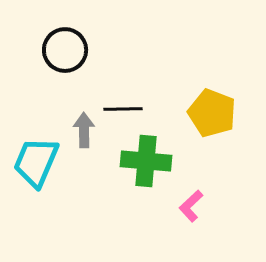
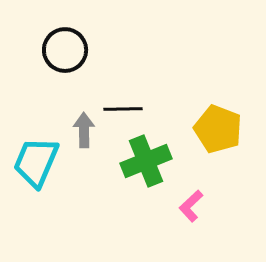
yellow pentagon: moved 6 px right, 16 px down
green cross: rotated 27 degrees counterclockwise
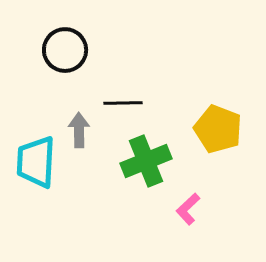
black line: moved 6 px up
gray arrow: moved 5 px left
cyan trapezoid: rotated 20 degrees counterclockwise
pink L-shape: moved 3 px left, 3 px down
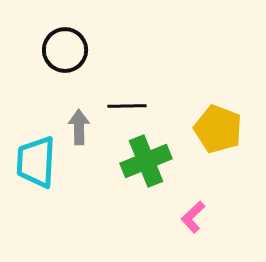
black line: moved 4 px right, 3 px down
gray arrow: moved 3 px up
pink L-shape: moved 5 px right, 8 px down
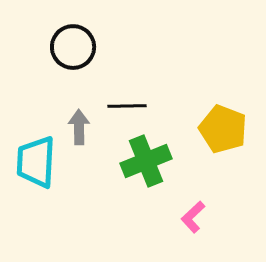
black circle: moved 8 px right, 3 px up
yellow pentagon: moved 5 px right
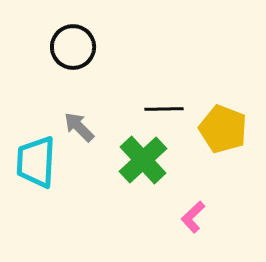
black line: moved 37 px right, 3 px down
gray arrow: rotated 44 degrees counterclockwise
green cross: moved 3 px left, 1 px up; rotated 21 degrees counterclockwise
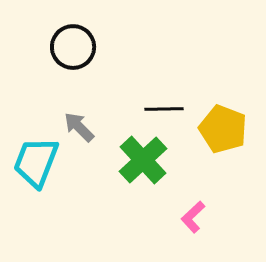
cyan trapezoid: rotated 18 degrees clockwise
